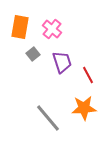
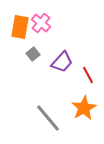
pink cross: moved 11 px left, 6 px up
purple trapezoid: rotated 60 degrees clockwise
orange star: rotated 25 degrees counterclockwise
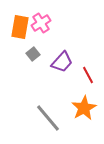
pink cross: rotated 18 degrees clockwise
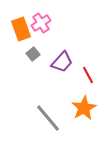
orange rectangle: moved 1 px right, 2 px down; rotated 30 degrees counterclockwise
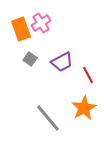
gray square: moved 3 px left, 5 px down; rotated 16 degrees counterclockwise
purple trapezoid: rotated 20 degrees clockwise
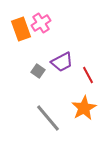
gray square: moved 8 px right, 12 px down
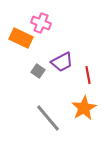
pink cross: rotated 36 degrees counterclockwise
orange rectangle: moved 9 px down; rotated 45 degrees counterclockwise
red line: rotated 18 degrees clockwise
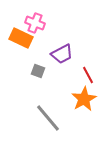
pink cross: moved 6 px left
purple trapezoid: moved 8 px up
gray square: rotated 16 degrees counterclockwise
red line: rotated 18 degrees counterclockwise
orange star: moved 9 px up
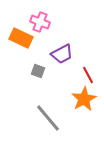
pink cross: moved 5 px right, 1 px up
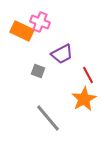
orange rectangle: moved 1 px right, 7 px up
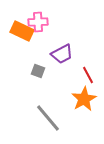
pink cross: moved 2 px left; rotated 24 degrees counterclockwise
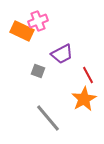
pink cross: moved 1 px up; rotated 18 degrees counterclockwise
